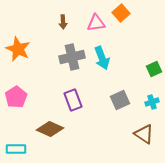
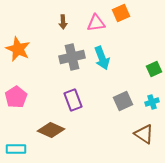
orange square: rotated 18 degrees clockwise
gray square: moved 3 px right, 1 px down
brown diamond: moved 1 px right, 1 px down
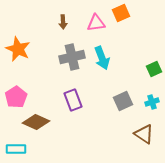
brown diamond: moved 15 px left, 8 px up
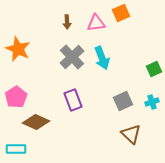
brown arrow: moved 4 px right
gray cross: rotated 30 degrees counterclockwise
brown triangle: moved 13 px left; rotated 10 degrees clockwise
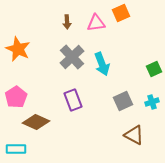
cyan arrow: moved 6 px down
brown triangle: moved 3 px right, 1 px down; rotated 15 degrees counterclockwise
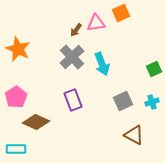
brown arrow: moved 9 px right, 8 px down; rotated 40 degrees clockwise
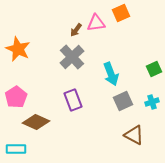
cyan arrow: moved 9 px right, 10 px down
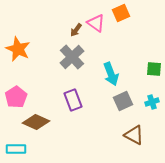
pink triangle: rotated 42 degrees clockwise
green square: rotated 28 degrees clockwise
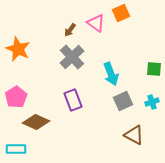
brown arrow: moved 6 px left
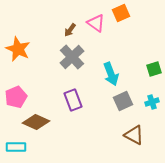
green square: rotated 21 degrees counterclockwise
pink pentagon: rotated 10 degrees clockwise
cyan rectangle: moved 2 px up
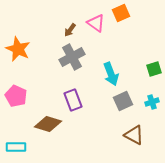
gray cross: rotated 15 degrees clockwise
pink pentagon: moved 1 px up; rotated 25 degrees counterclockwise
brown diamond: moved 12 px right, 2 px down; rotated 8 degrees counterclockwise
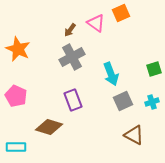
brown diamond: moved 1 px right, 3 px down
